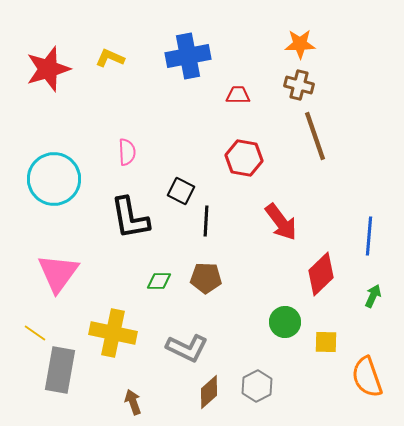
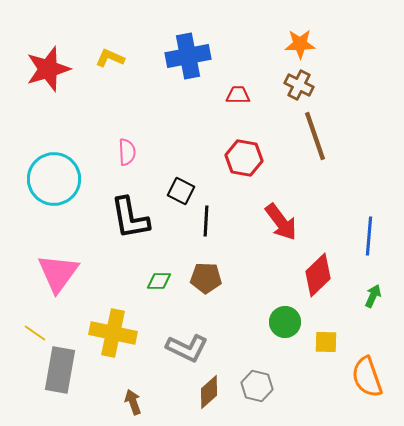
brown cross: rotated 12 degrees clockwise
red diamond: moved 3 px left, 1 px down
gray hexagon: rotated 20 degrees counterclockwise
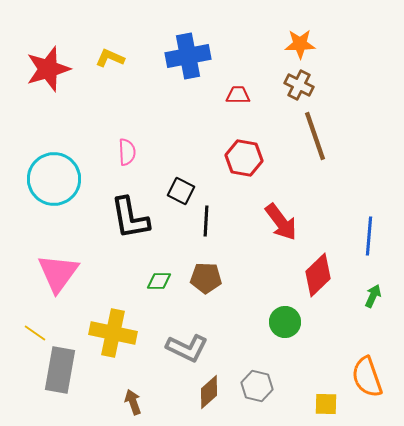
yellow square: moved 62 px down
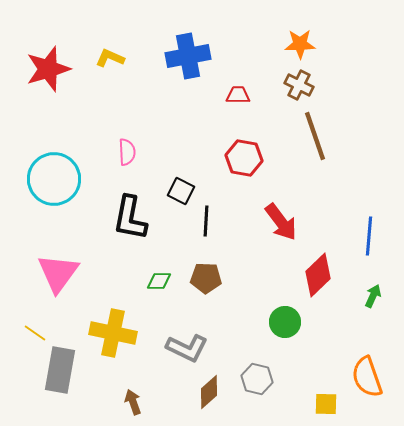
black L-shape: rotated 21 degrees clockwise
gray hexagon: moved 7 px up
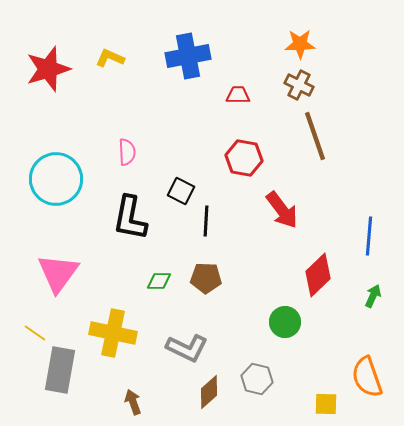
cyan circle: moved 2 px right
red arrow: moved 1 px right, 12 px up
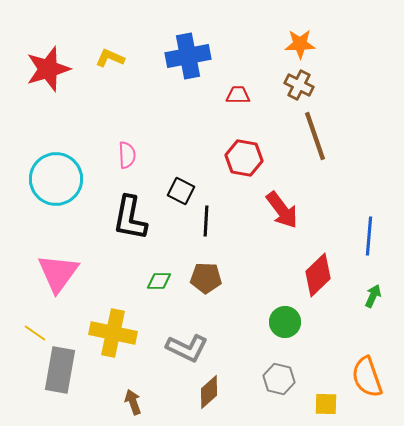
pink semicircle: moved 3 px down
gray hexagon: moved 22 px right
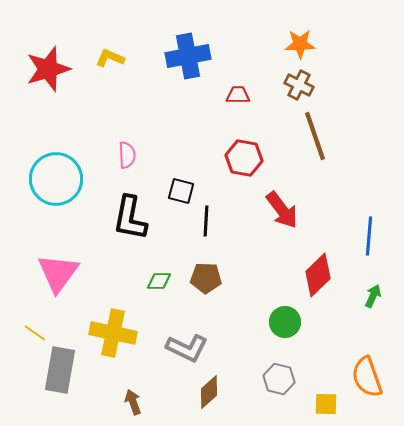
black square: rotated 12 degrees counterclockwise
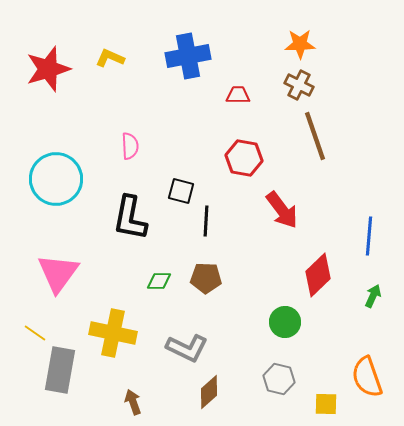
pink semicircle: moved 3 px right, 9 px up
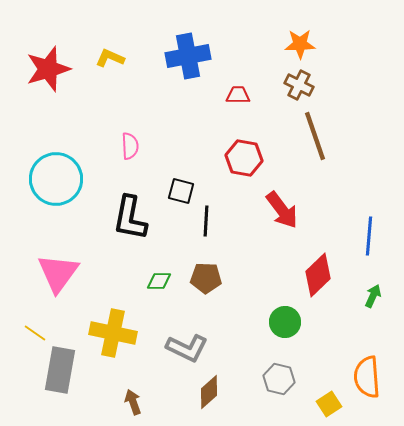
orange semicircle: rotated 15 degrees clockwise
yellow square: moved 3 px right; rotated 35 degrees counterclockwise
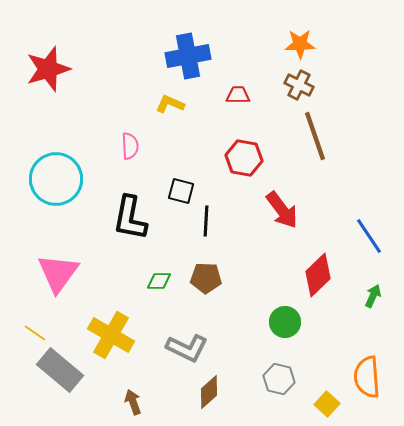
yellow L-shape: moved 60 px right, 46 px down
blue line: rotated 39 degrees counterclockwise
yellow cross: moved 2 px left, 2 px down; rotated 18 degrees clockwise
gray rectangle: rotated 60 degrees counterclockwise
yellow square: moved 2 px left; rotated 15 degrees counterclockwise
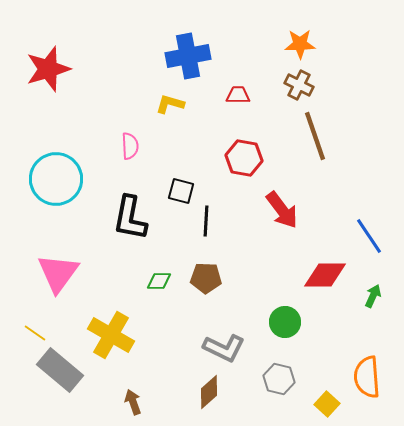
yellow L-shape: rotated 8 degrees counterclockwise
red diamond: moved 7 px right; rotated 45 degrees clockwise
gray L-shape: moved 37 px right
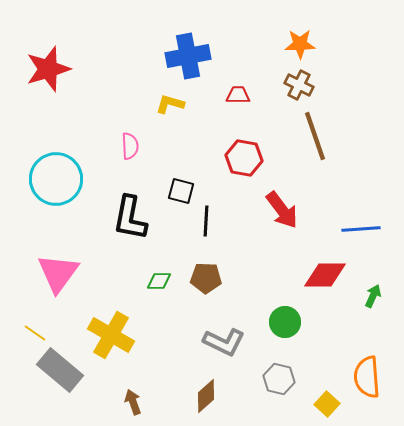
blue line: moved 8 px left, 7 px up; rotated 60 degrees counterclockwise
gray L-shape: moved 6 px up
brown diamond: moved 3 px left, 4 px down
